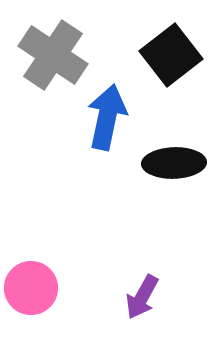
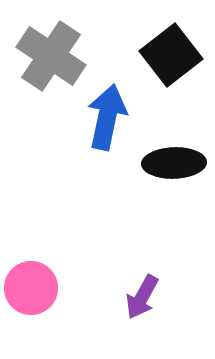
gray cross: moved 2 px left, 1 px down
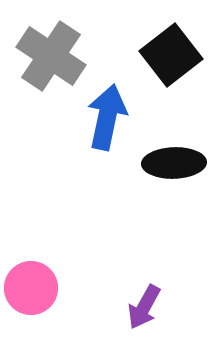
purple arrow: moved 2 px right, 10 px down
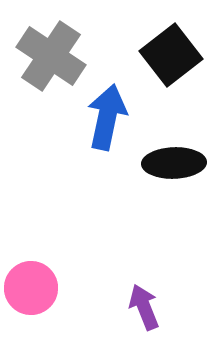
purple arrow: rotated 129 degrees clockwise
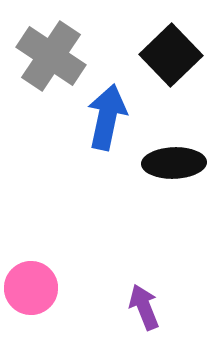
black square: rotated 6 degrees counterclockwise
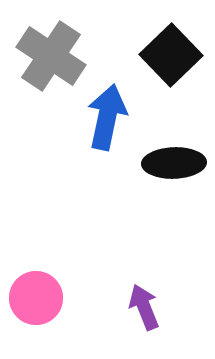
pink circle: moved 5 px right, 10 px down
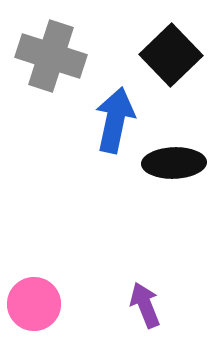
gray cross: rotated 16 degrees counterclockwise
blue arrow: moved 8 px right, 3 px down
pink circle: moved 2 px left, 6 px down
purple arrow: moved 1 px right, 2 px up
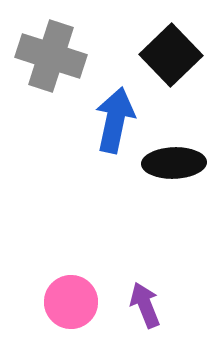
pink circle: moved 37 px right, 2 px up
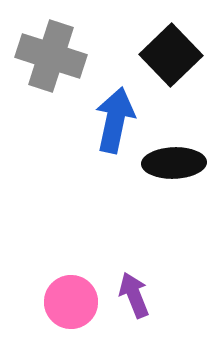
purple arrow: moved 11 px left, 10 px up
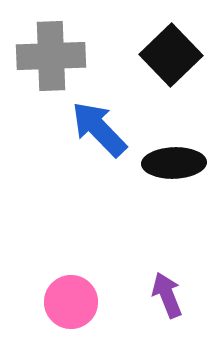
gray cross: rotated 20 degrees counterclockwise
blue arrow: moved 16 px left, 9 px down; rotated 56 degrees counterclockwise
purple arrow: moved 33 px right
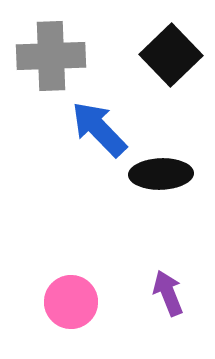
black ellipse: moved 13 px left, 11 px down
purple arrow: moved 1 px right, 2 px up
